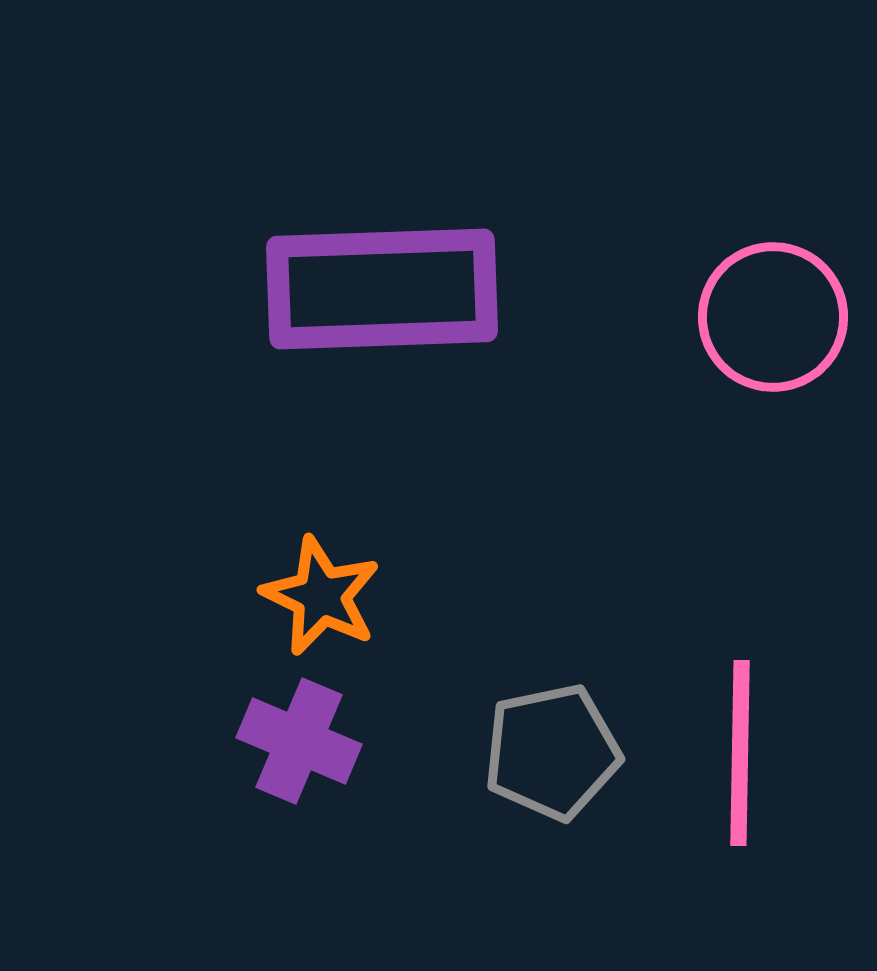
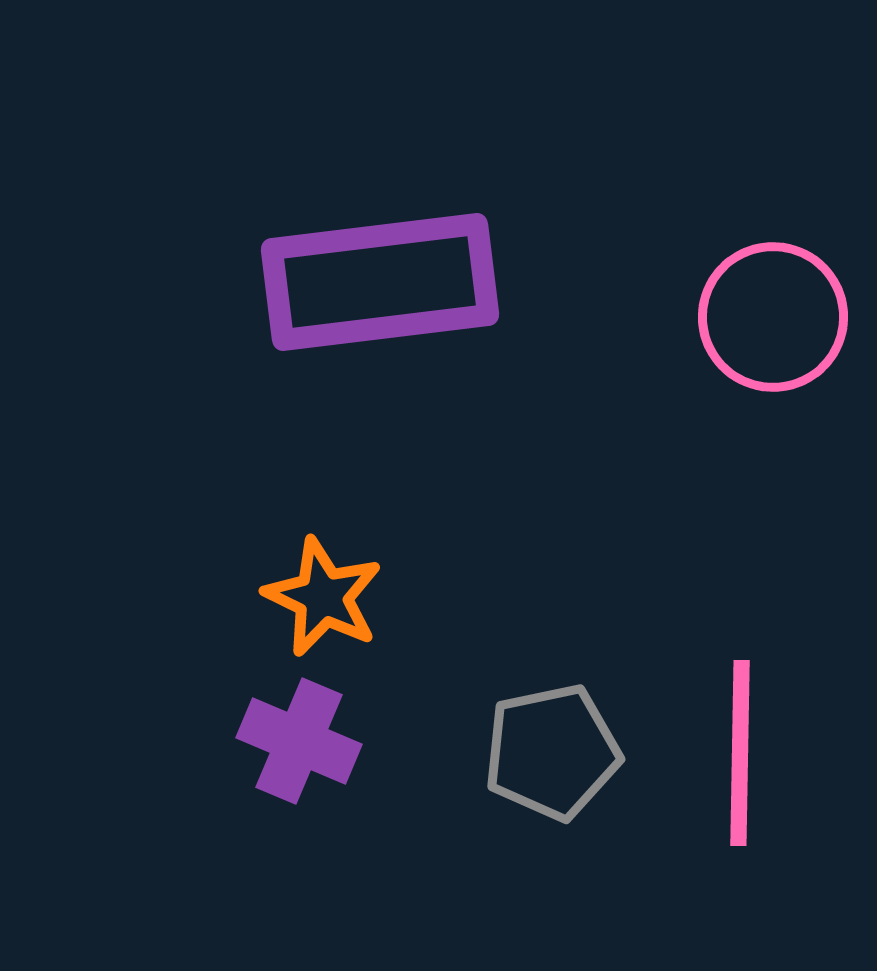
purple rectangle: moved 2 px left, 7 px up; rotated 5 degrees counterclockwise
orange star: moved 2 px right, 1 px down
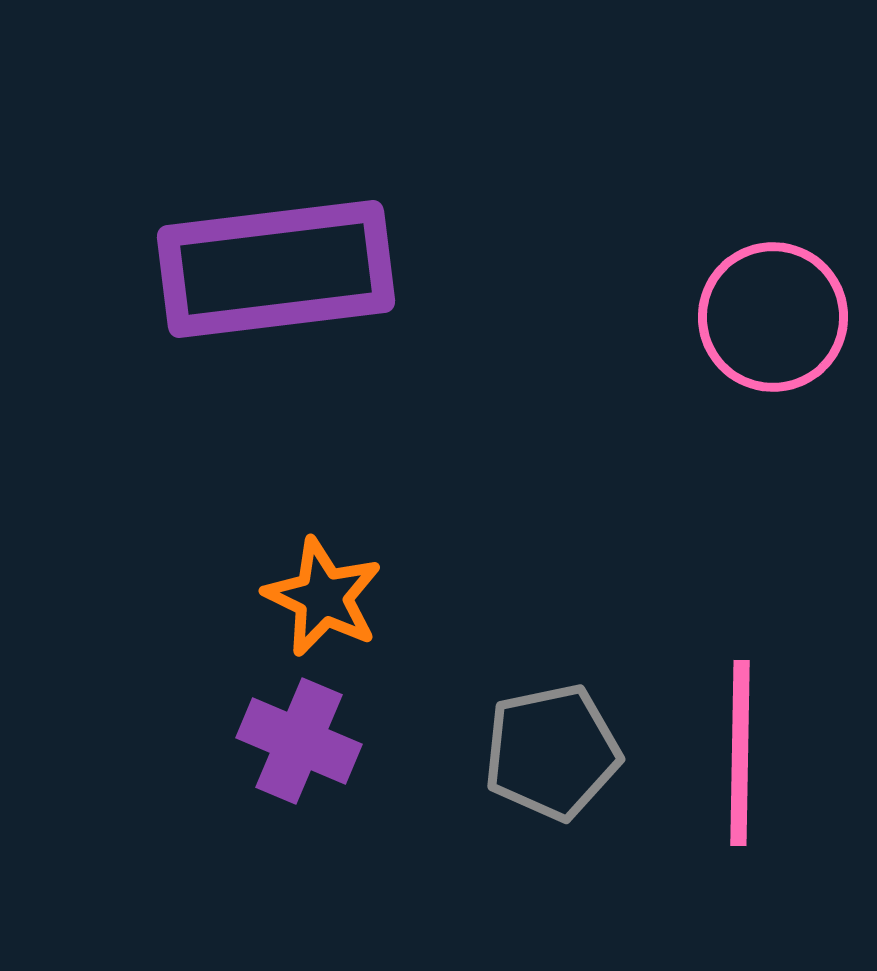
purple rectangle: moved 104 px left, 13 px up
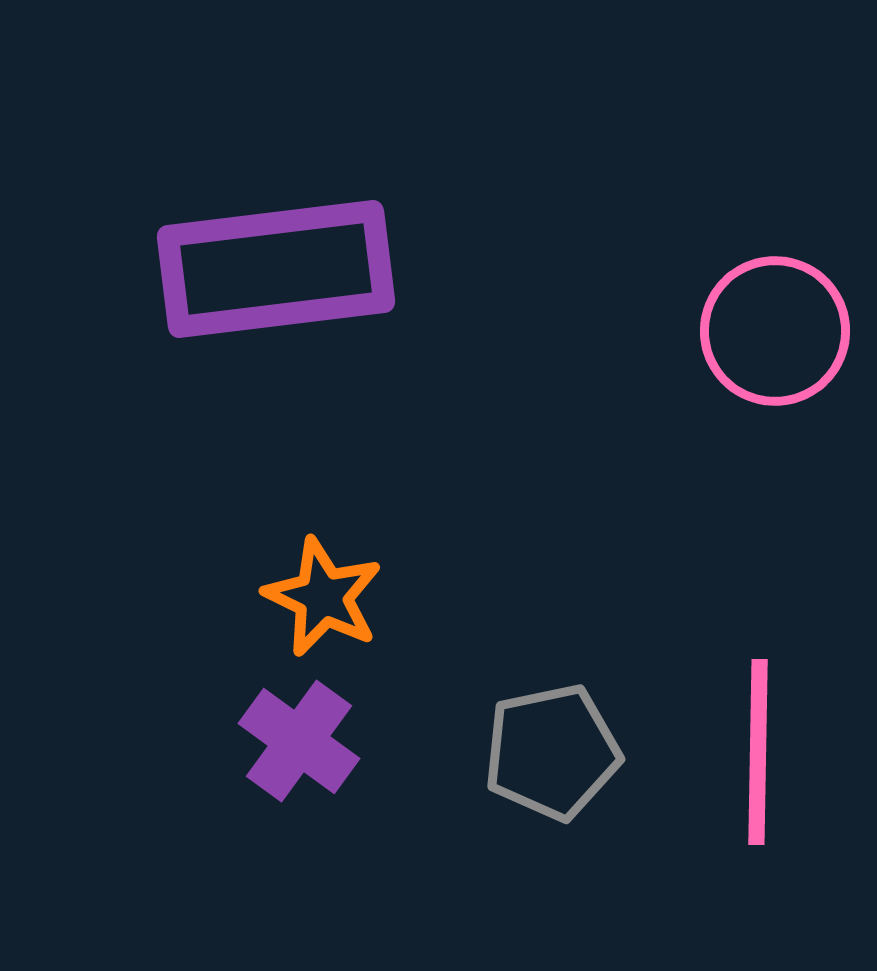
pink circle: moved 2 px right, 14 px down
purple cross: rotated 13 degrees clockwise
pink line: moved 18 px right, 1 px up
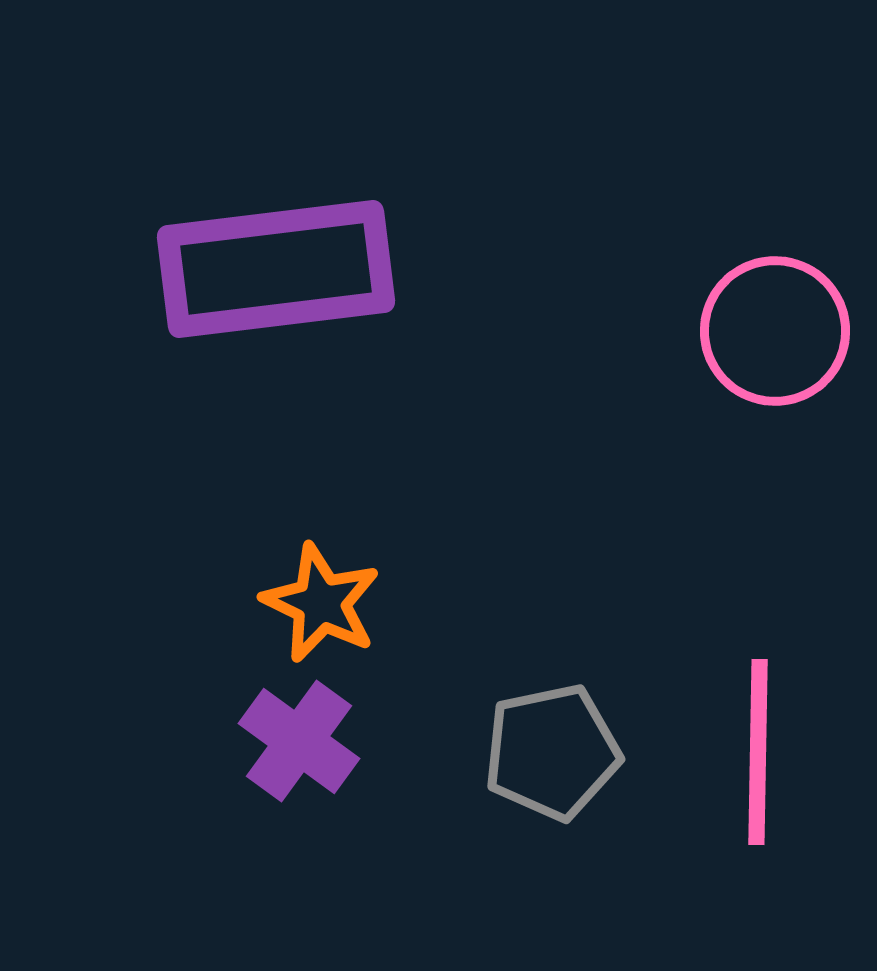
orange star: moved 2 px left, 6 px down
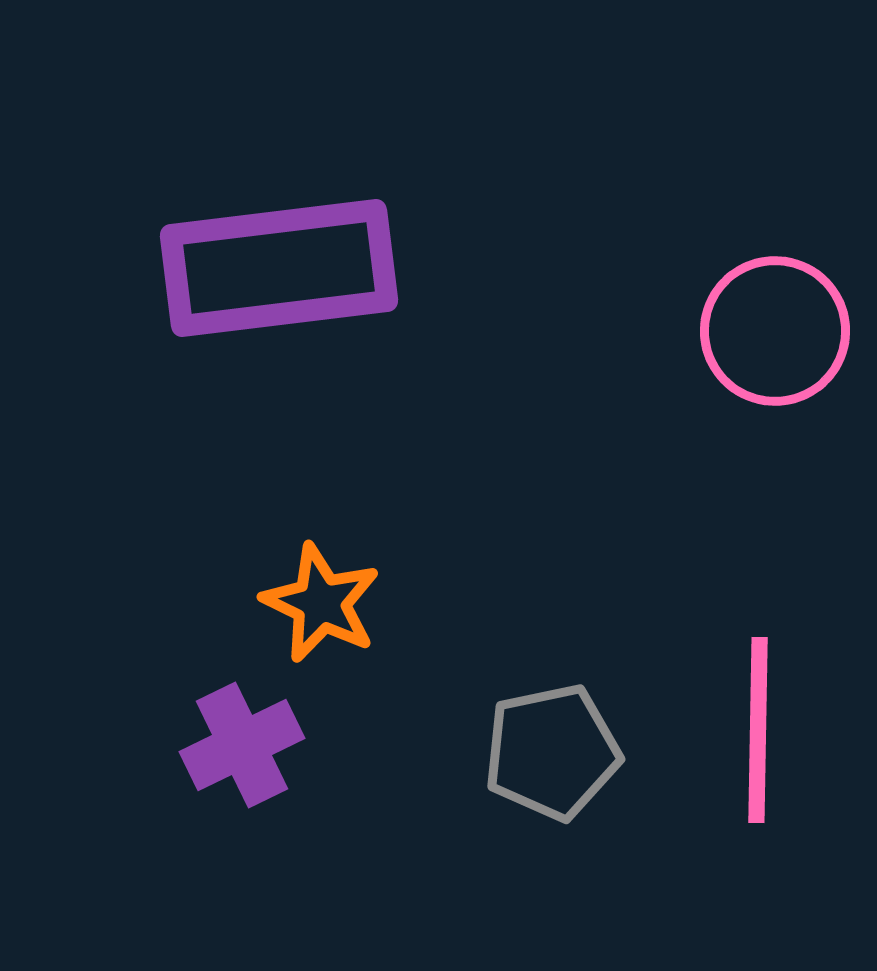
purple rectangle: moved 3 px right, 1 px up
purple cross: moved 57 px left, 4 px down; rotated 28 degrees clockwise
pink line: moved 22 px up
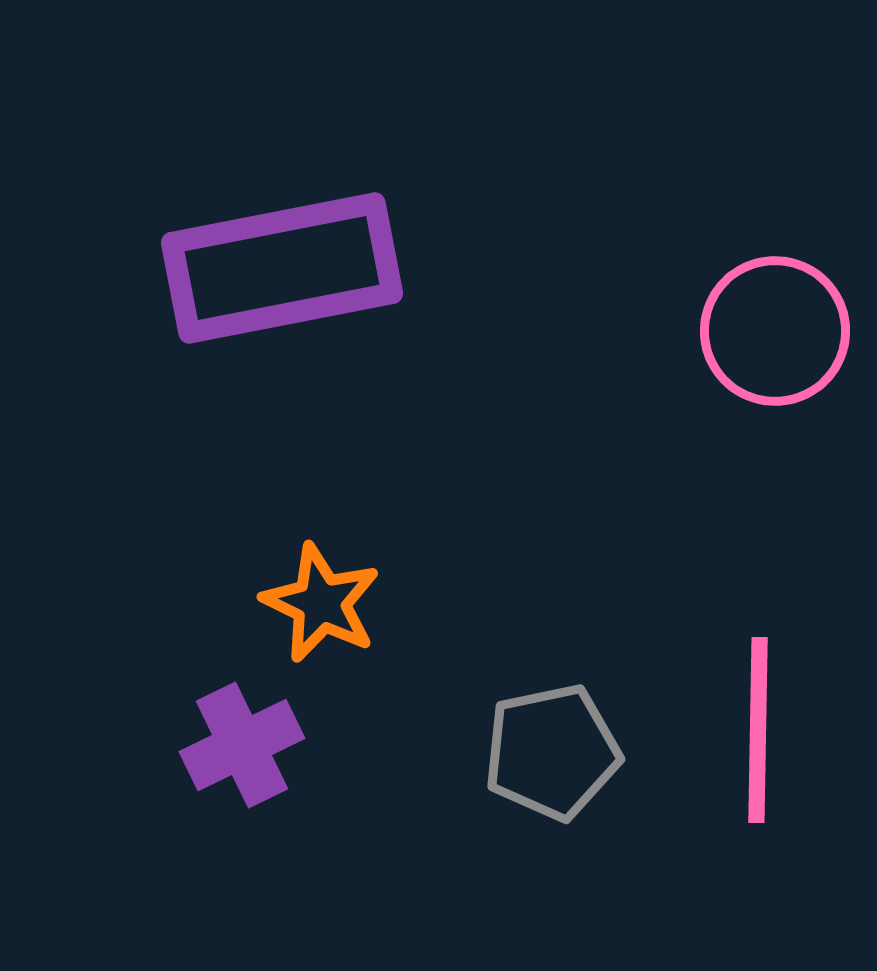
purple rectangle: moved 3 px right; rotated 4 degrees counterclockwise
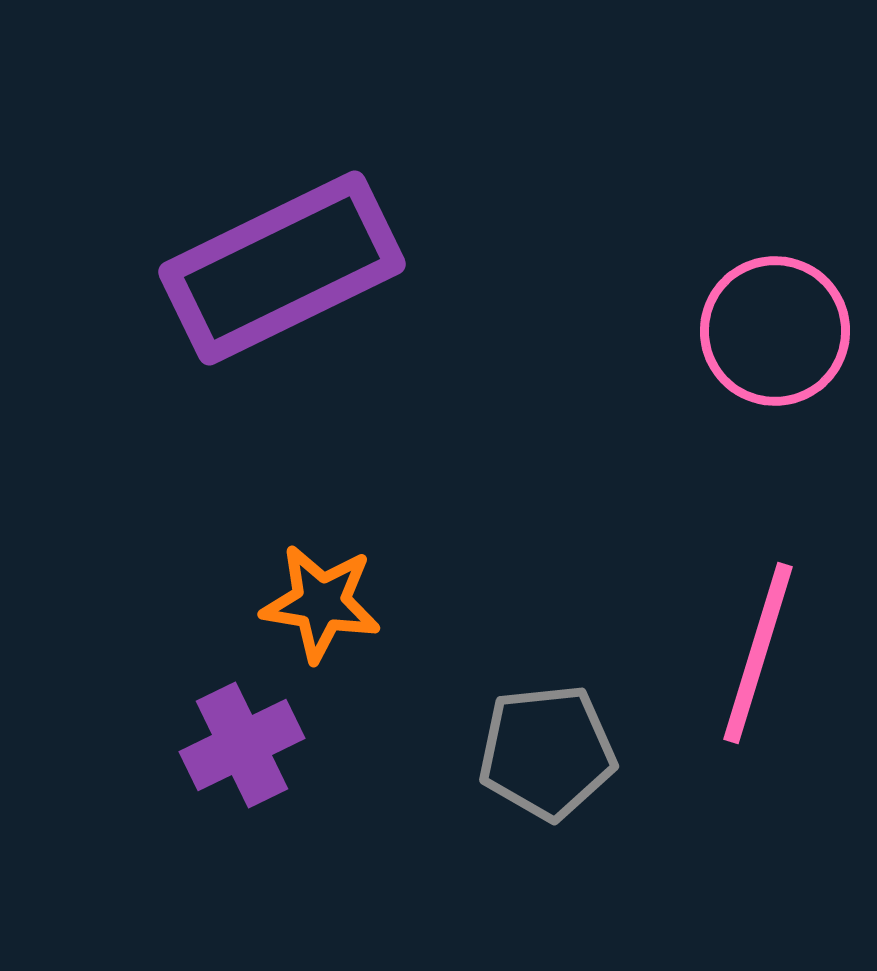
purple rectangle: rotated 15 degrees counterclockwise
orange star: rotated 17 degrees counterclockwise
pink line: moved 77 px up; rotated 16 degrees clockwise
gray pentagon: moved 5 px left; rotated 6 degrees clockwise
